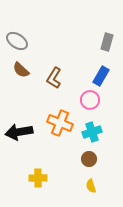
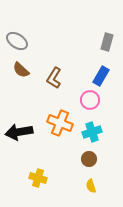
yellow cross: rotated 18 degrees clockwise
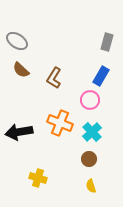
cyan cross: rotated 24 degrees counterclockwise
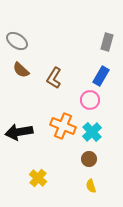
orange cross: moved 3 px right, 3 px down
yellow cross: rotated 24 degrees clockwise
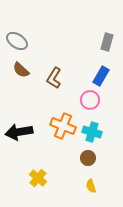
cyan cross: rotated 30 degrees counterclockwise
brown circle: moved 1 px left, 1 px up
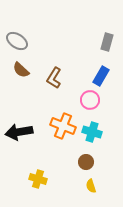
brown circle: moved 2 px left, 4 px down
yellow cross: moved 1 px down; rotated 24 degrees counterclockwise
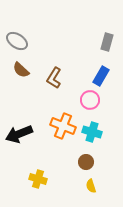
black arrow: moved 2 px down; rotated 12 degrees counterclockwise
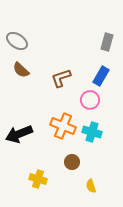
brown L-shape: moved 7 px right; rotated 40 degrees clockwise
brown circle: moved 14 px left
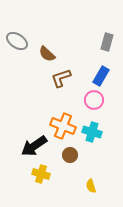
brown semicircle: moved 26 px right, 16 px up
pink circle: moved 4 px right
black arrow: moved 15 px right, 12 px down; rotated 12 degrees counterclockwise
brown circle: moved 2 px left, 7 px up
yellow cross: moved 3 px right, 5 px up
